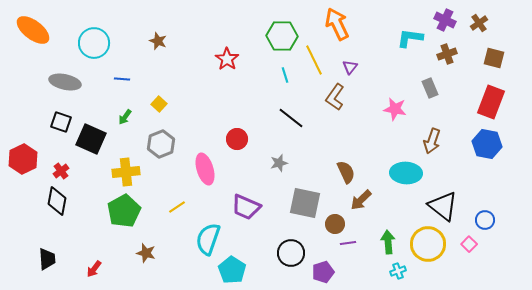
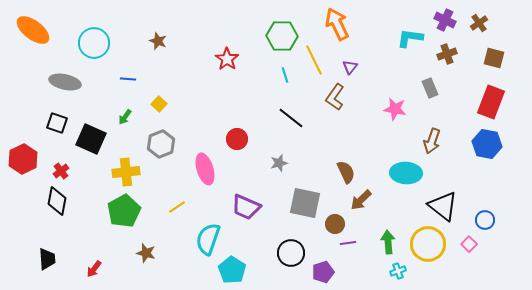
blue line at (122, 79): moved 6 px right
black square at (61, 122): moved 4 px left, 1 px down
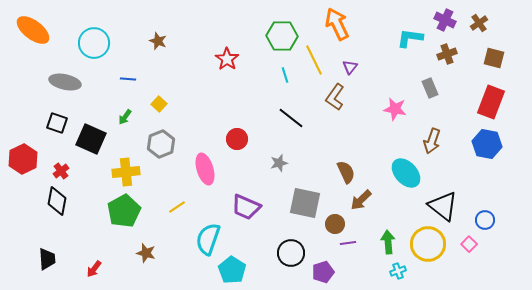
cyan ellipse at (406, 173): rotated 44 degrees clockwise
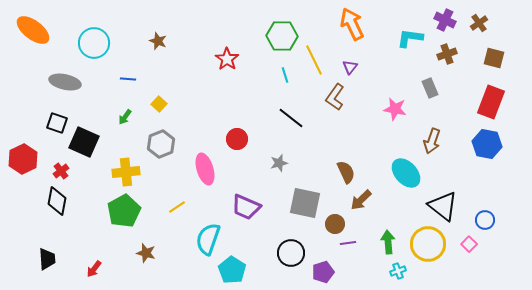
orange arrow at (337, 24): moved 15 px right
black square at (91, 139): moved 7 px left, 3 px down
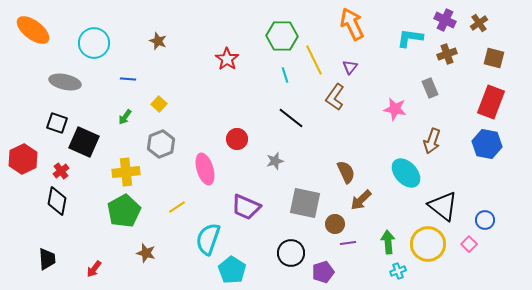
gray star at (279, 163): moved 4 px left, 2 px up
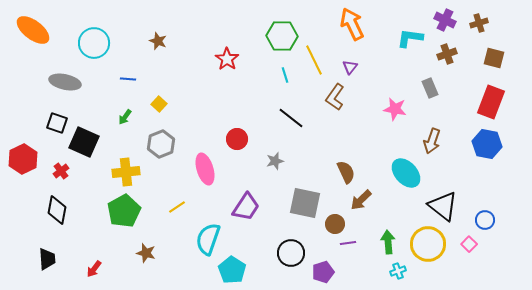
brown cross at (479, 23): rotated 18 degrees clockwise
black diamond at (57, 201): moved 9 px down
purple trapezoid at (246, 207): rotated 80 degrees counterclockwise
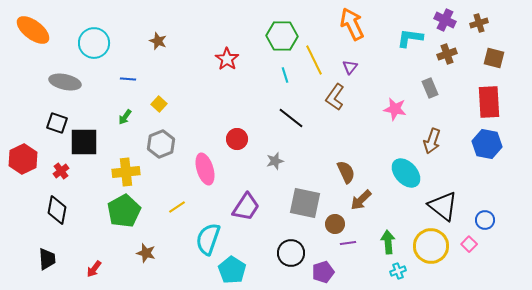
red rectangle at (491, 102): moved 2 px left; rotated 24 degrees counterclockwise
black square at (84, 142): rotated 24 degrees counterclockwise
yellow circle at (428, 244): moved 3 px right, 2 px down
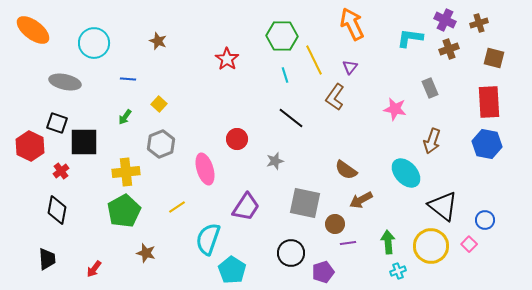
brown cross at (447, 54): moved 2 px right, 5 px up
red hexagon at (23, 159): moved 7 px right, 13 px up; rotated 8 degrees counterclockwise
brown semicircle at (346, 172): moved 2 px up; rotated 150 degrees clockwise
brown arrow at (361, 200): rotated 15 degrees clockwise
